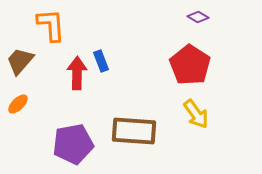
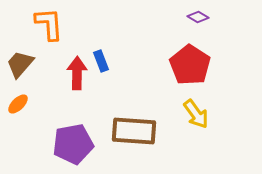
orange L-shape: moved 2 px left, 1 px up
brown trapezoid: moved 3 px down
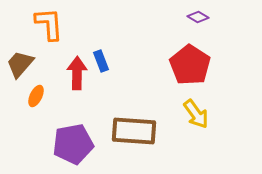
orange ellipse: moved 18 px right, 8 px up; rotated 20 degrees counterclockwise
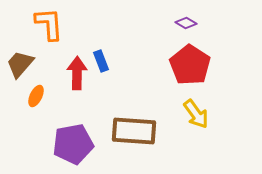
purple diamond: moved 12 px left, 6 px down
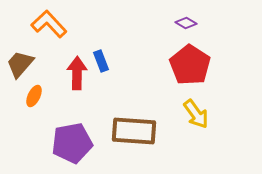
orange L-shape: rotated 39 degrees counterclockwise
orange ellipse: moved 2 px left
purple pentagon: moved 1 px left, 1 px up
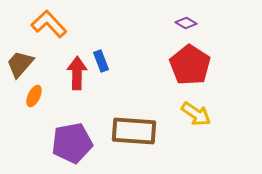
yellow arrow: rotated 20 degrees counterclockwise
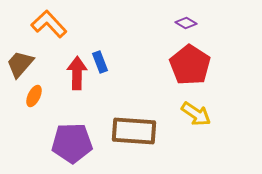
blue rectangle: moved 1 px left, 1 px down
purple pentagon: rotated 9 degrees clockwise
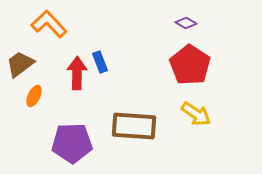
brown trapezoid: rotated 12 degrees clockwise
brown rectangle: moved 5 px up
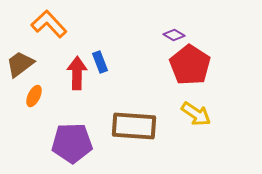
purple diamond: moved 12 px left, 12 px down
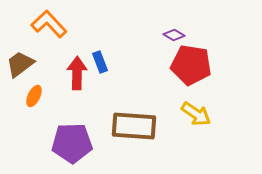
red pentagon: moved 1 px right; rotated 24 degrees counterclockwise
